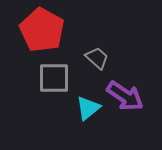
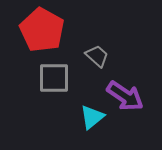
gray trapezoid: moved 2 px up
cyan triangle: moved 4 px right, 9 px down
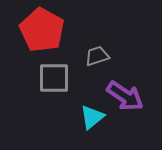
gray trapezoid: rotated 60 degrees counterclockwise
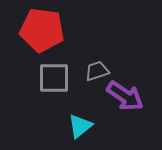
red pentagon: rotated 21 degrees counterclockwise
gray trapezoid: moved 15 px down
cyan triangle: moved 12 px left, 9 px down
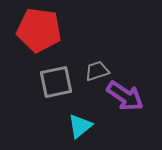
red pentagon: moved 3 px left
gray square: moved 2 px right, 4 px down; rotated 12 degrees counterclockwise
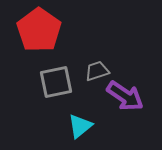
red pentagon: rotated 27 degrees clockwise
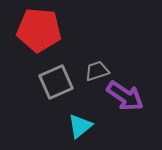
red pentagon: rotated 30 degrees counterclockwise
gray square: rotated 12 degrees counterclockwise
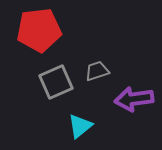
red pentagon: rotated 12 degrees counterclockwise
purple arrow: moved 9 px right, 3 px down; rotated 138 degrees clockwise
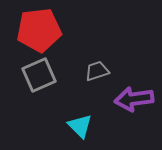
gray square: moved 17 px left, 7 px up
cyan triangle: rotated 36 degrees counterclockwise
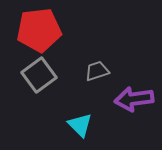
gray square: rotated 12 degrees counterclockwise
cyan triangle: moved 1 px up
